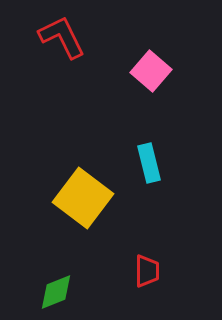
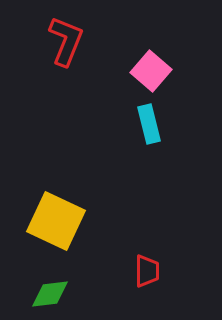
red L-shape: moved 4 px right, 4 px down; rotated 48 degrees clockwise
cyan rectangle: moved 39 px up
yellow square: moved 27 px left, 23 px down; rotated 12 degrees counterclockwise
green diamond: moved 6 px left, 2 px down; rotated 15 degrees clockwise
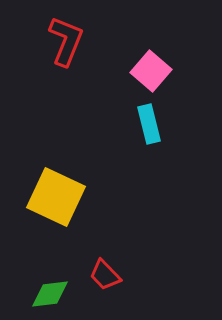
yellow square: moved 24 px up
red trapezoid: moved 42 px left, 4 px down; rotated 136 degrees clockwise
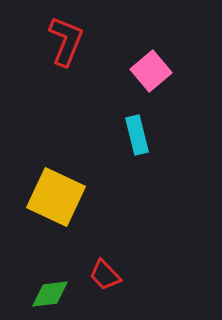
pink square: rotated 9 degrees clockwise
cyan rectangle: moved 12 px left, 11 px down
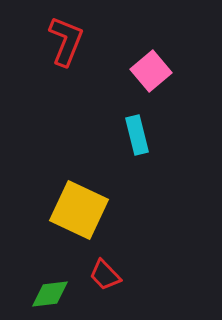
yellow square: moved 23 px right, 13 px down
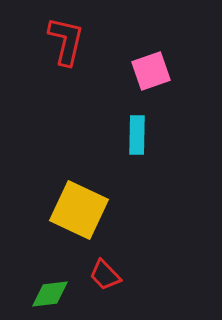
red L-shape: rotated 9 degrees counterclockwise
pink square: rotated 21 degrees clockwise
cyan rectangle: rotated 15 degrees clockwise
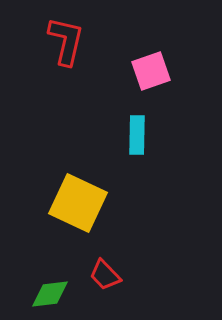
yellow square: moved 1 px left, 7 px up
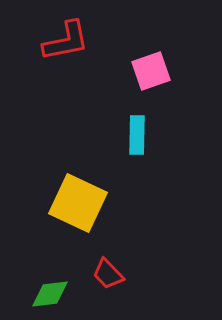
red L-shape: rotated 66 degrees clockwise
red trapezoid: moved 3 px right, 1 px up
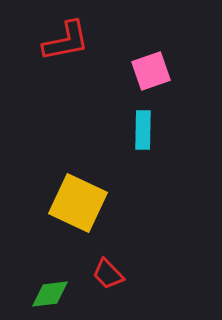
cyan rectangle: moved 6 px right, 5 px up
